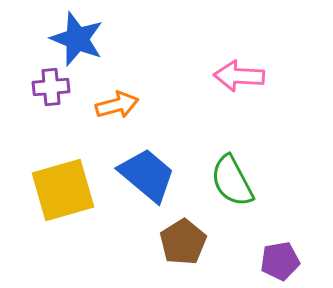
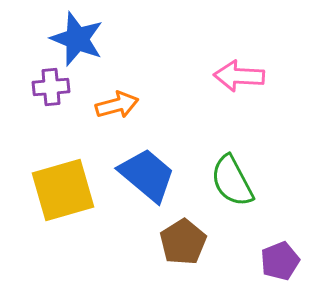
purple pentagon: rotated 12 degrees counterclockwise
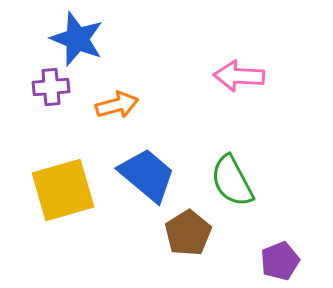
brown pentagon: moved 5 px right, 9 px up
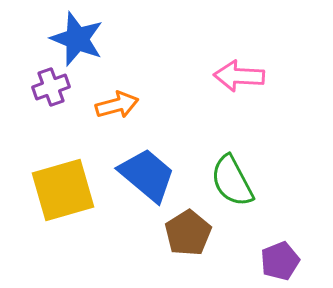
purple cross: rotated 15 degrees counterclockwise
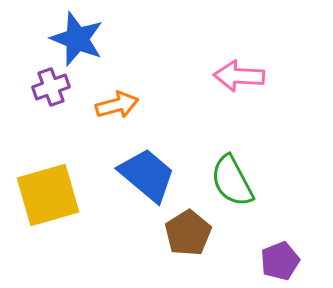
yellow square: moved 15 px left, 5 px down
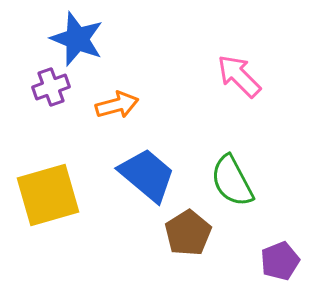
pink arrow: rotated 42 degrees clockwise
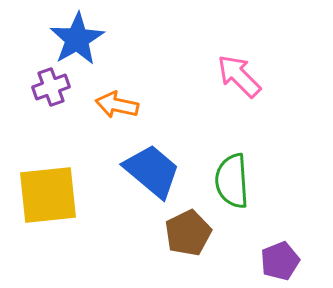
blue star: rotated 20 degrees clockwise
orange arrow: rotated 153 degrees counterclockwise
blue trapezoid: moved 5 px right, 4 px up
green semicircle: rotated 24 degrees clockwise
yellow square: rotated 10 degrees clockwise
brown pentagon: rotated 6 degrees clockwise
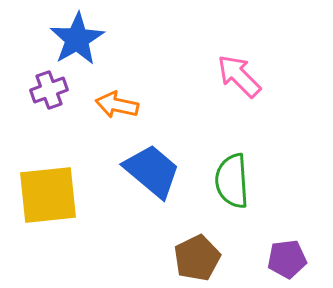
purple cross: moved 2 px left, 3 px down
brown pentagon: moved 9 px right, 25 px down
purple pentagon: moved 7 px right, 2 px up; rotated 15 degrees clockwise
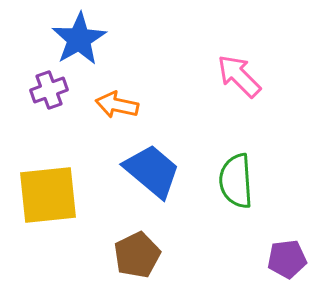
blue star: moved 2 px right
green semicircle: moved 4 px right
brown pentagon: moved 60 px left, 3 px up
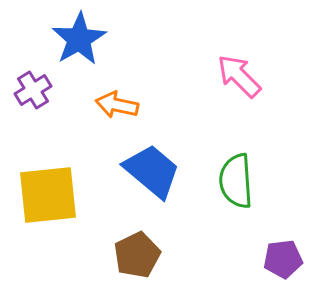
purple cross: moved 16 px left; rotated 12 degrees counterclockwise
purple pentagon: moved 4 px left
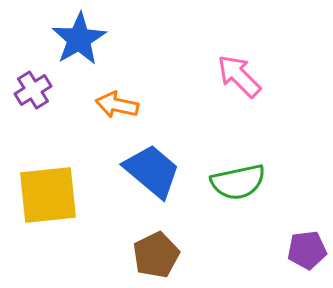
green semicircle: moved 2 px right, 1 px down; rotated 98 degrees counterclockwise
brown pentagon: moved 19 px right
purple pentagon: moved 24 px right, 9 px up
